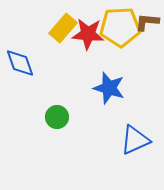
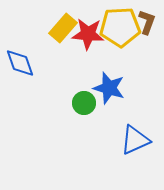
brown L-shape: rotated 105 degrees clockwise
green circle: moved 27 px right, 14 px up
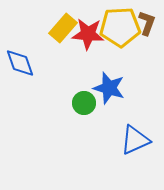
brown L-shape: moved 1 px down
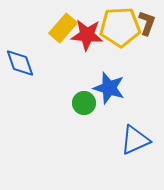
red star: moved 1 px left, 1 px down
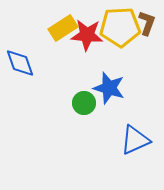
yellow rectangle: rotated 16 degrees clockwise
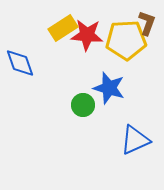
yellow pentagon: moved 6 px right, 13 px down
green circle: moved 1 px left, 2 px down
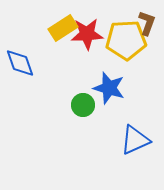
red star: moved 1 px up; rotated 8 degrees counterclockwise
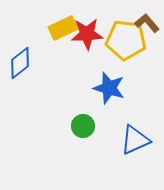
brown L-shape: rotated 60 degrees counterclockwise
yellow rectangle: rotated 8 degrees clockwise
yellow pentagon: rotated 9 degrees clockwise
blue diamond: rotated 72 degrees clockwise
green circle: moved 21 px down
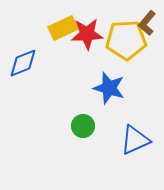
brown L-shape: rotated 100 degrees counterclockwise
yellow pentagon: rotated 9 degrees counterclockwise
blue diamond: moved 3 px right; rotated 16 degrees clockwise
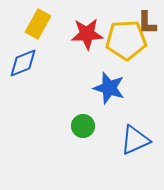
brown L-shape: rotated 40 degrees counterclockwise
yellow rectangle: moved 25 px left, 4 px up; rotated 36 degrees counterclockwise
